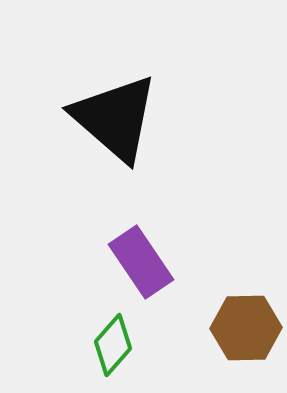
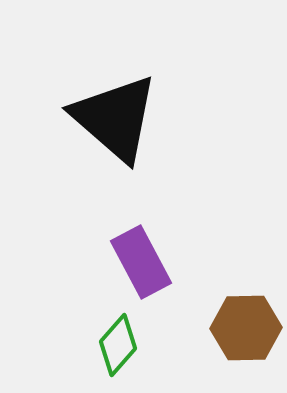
purple rectangle: rotated 6 degrees clockwise
green diamond: moved 5 px right
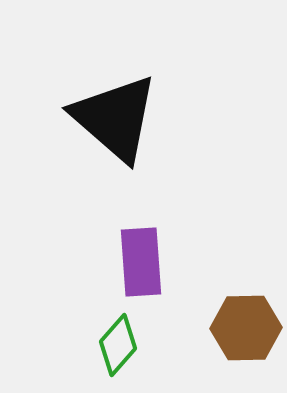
purple rectangle: rotated 24 degrees clockwise
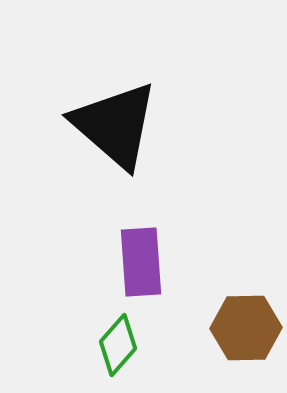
black triangle: moved 7 px down
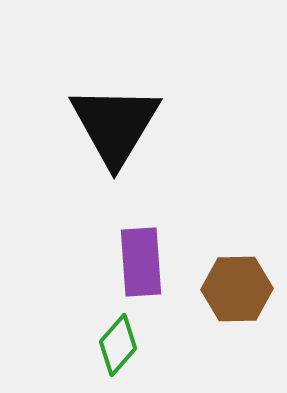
black triangle: rotated 20 degrees clockwise
brown hexagon: moved 9 px left, 39 px up
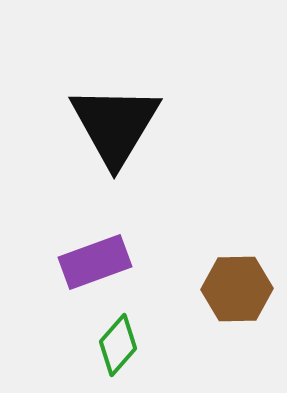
purple rectangle: moved 46 px left; rotated 74 degrees clockwise
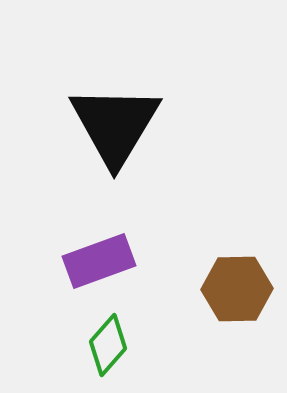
purple rectangle: moved 4 px right, 1 px up
green diamond: moved 10 px left
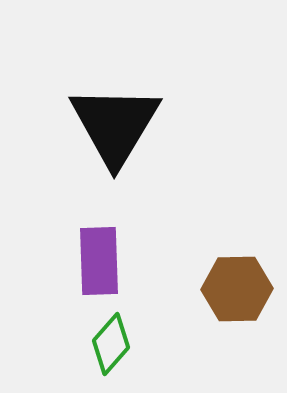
purple rectangle: rotated 72 degrees counterclockwise
green diamond: moved 3 px right, 1 px up
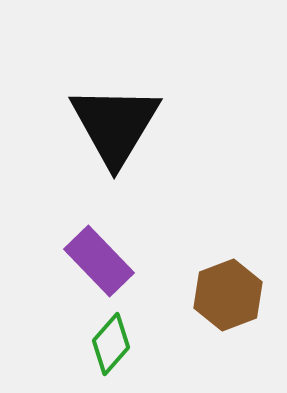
purple rectangle: rotated 42 degrees counterclockwise
brown hexagon: moved 9 px left, 6 px down; rotated 20 degrees counterclockwise
